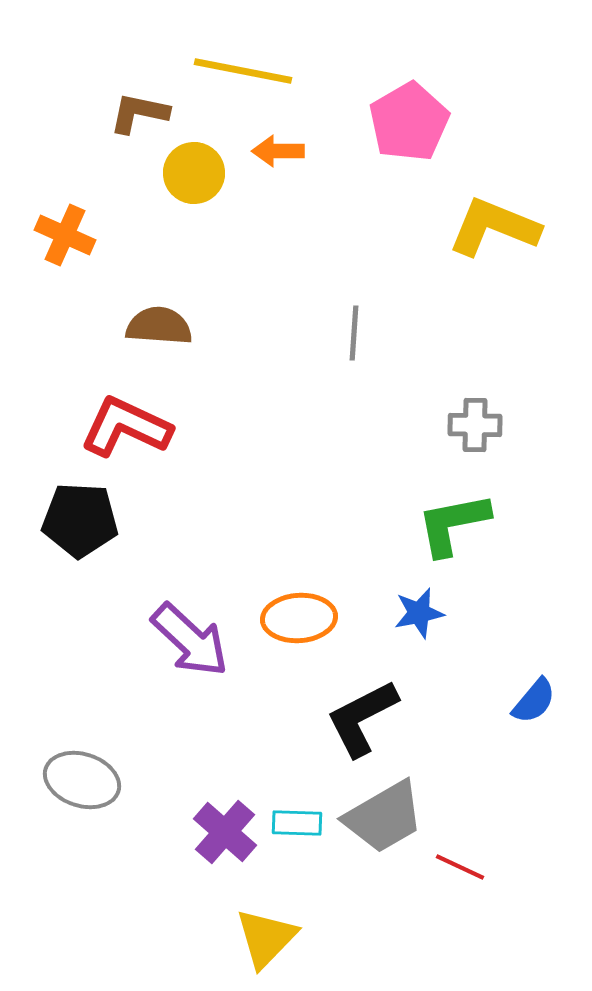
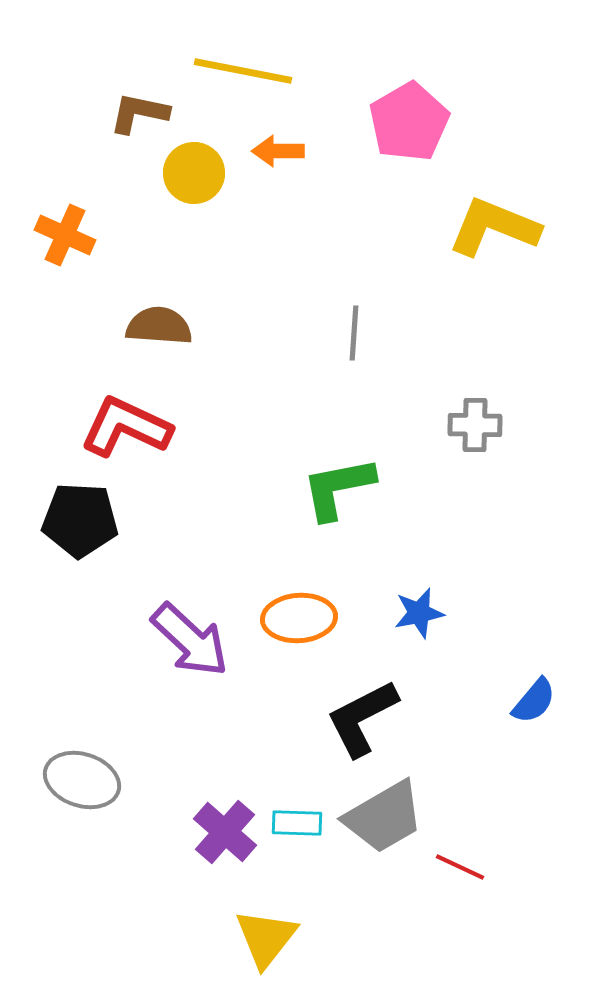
green L-shape: moved 115 px left, 36 px up
yellow triangle: rotated 6 degrees counterclockwise
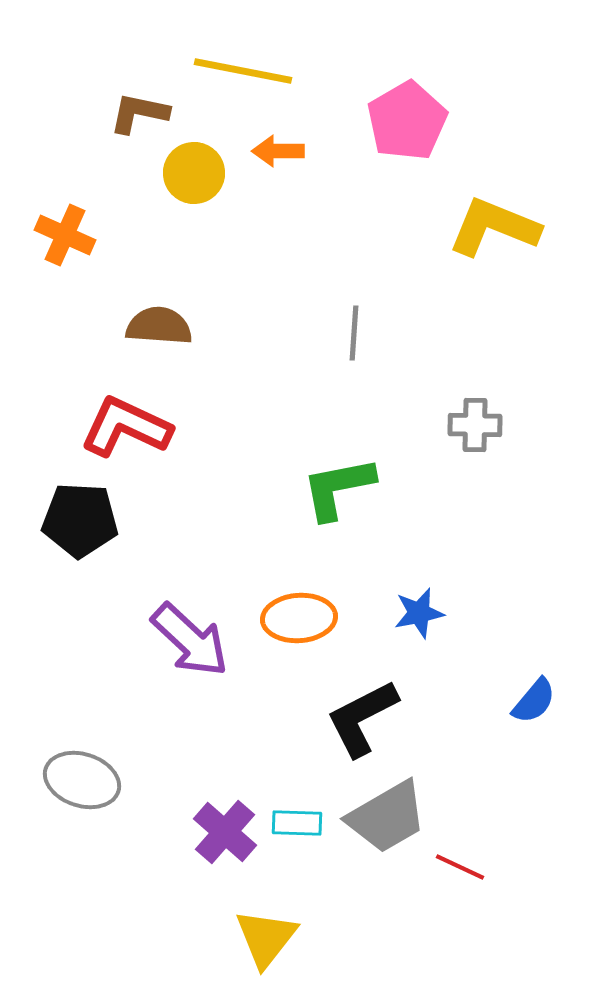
pink pentagon: moved 2 px left, 1 px up
gray trapezoid: moved 3 px right
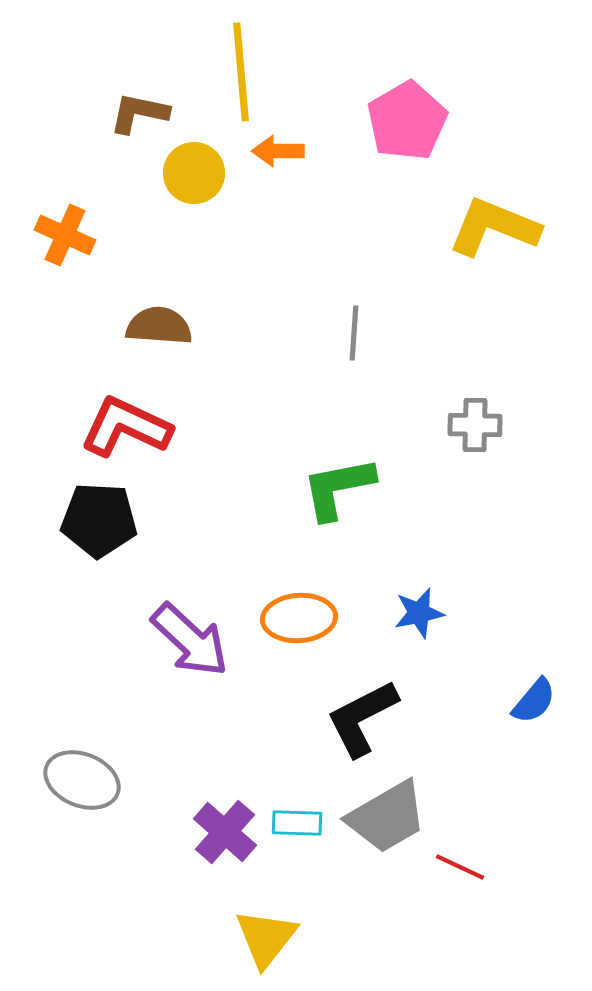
yellow line: moved 2 px left, 1 px down; rotated 74 degrees clockwise
black pentagon: moved 19 px right
gray ellipse: rotated 4 degrees clockwise
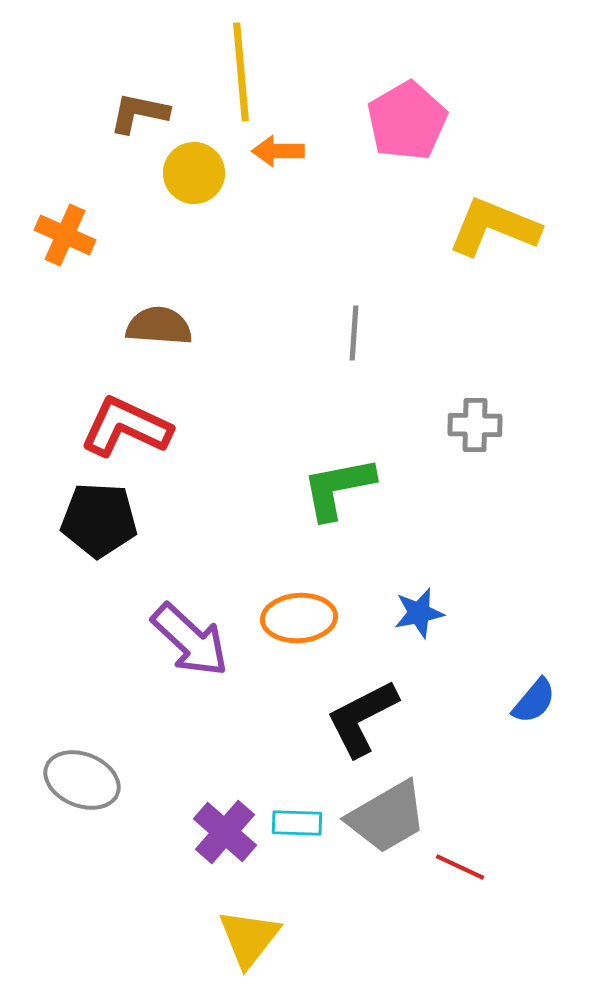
yellow triangle: moved 17 px left
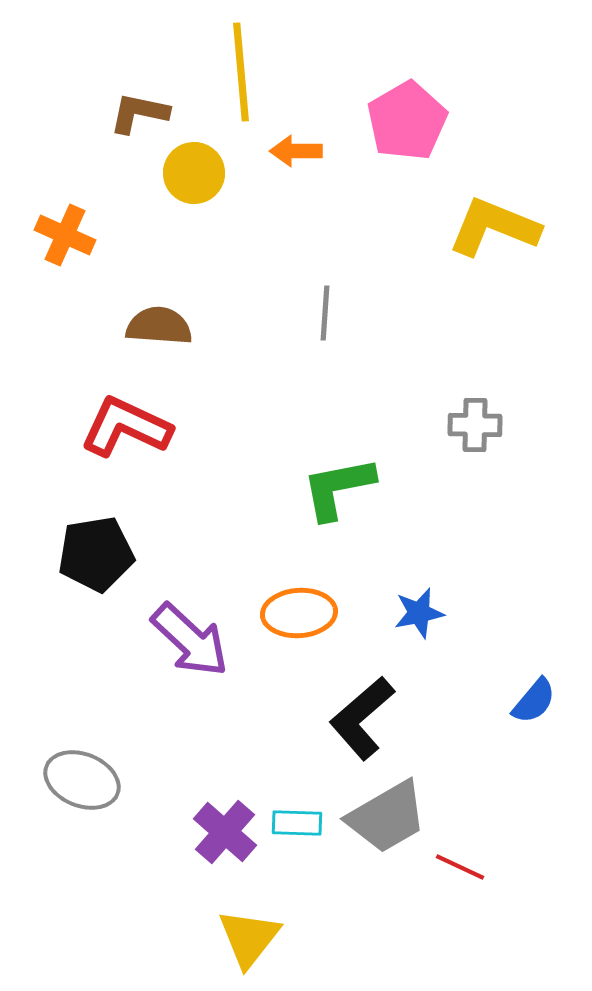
orange arrow: moved 18 px right
gray line: moved 29 px left, 20 px up
black pentagon: moved 3 px left, 34 px down; rotated 12 degrees counterclockwise
orange ellipse: moved 5 px up
black L-shape: rotated 14 degrees counterclockwise
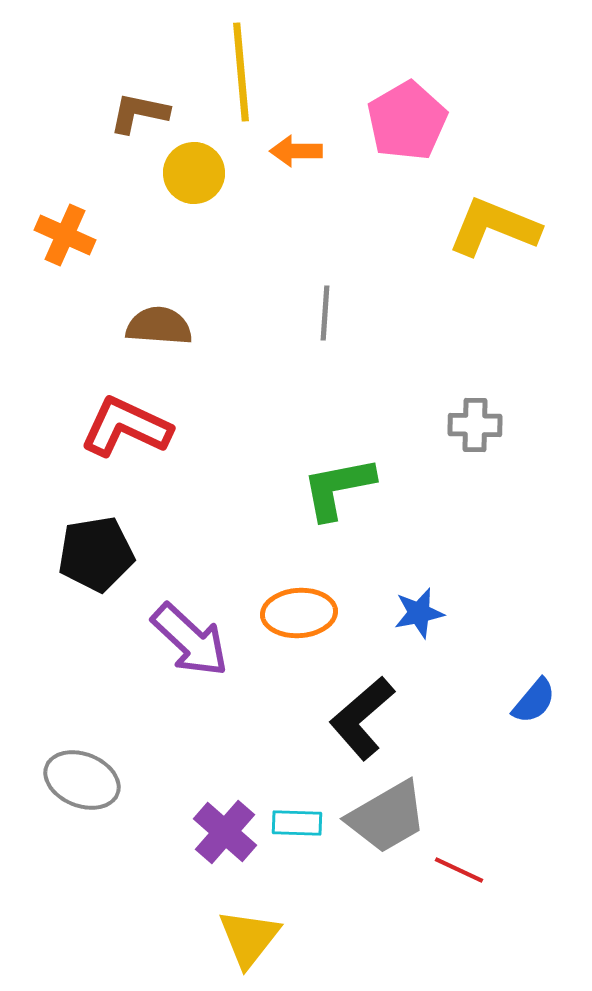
red line: moved 1 px left, 3 px down
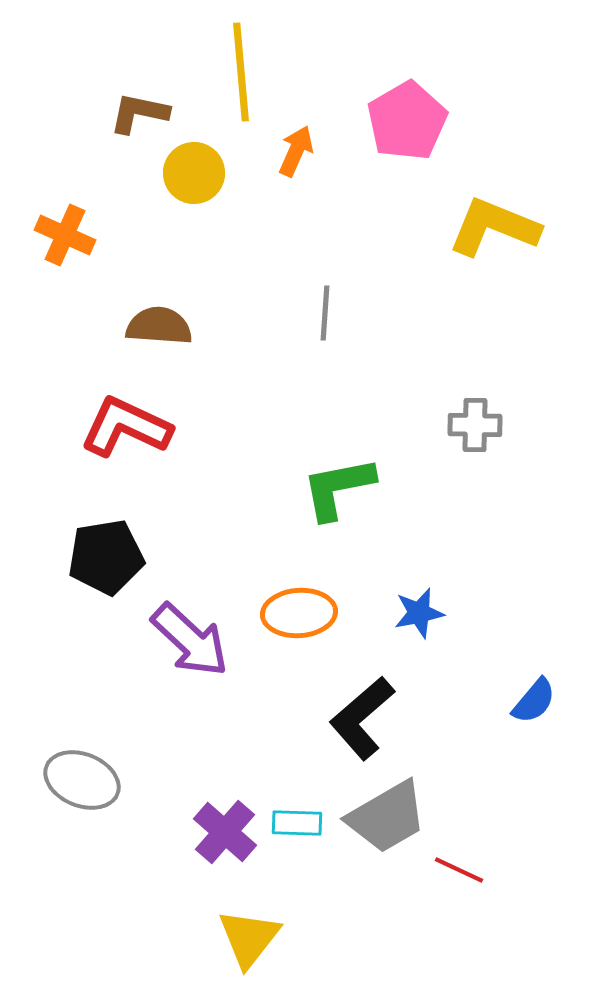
orange arrow: rotated 114 degrees clockwise
black pentagon: moved 10 px right, 3 px down
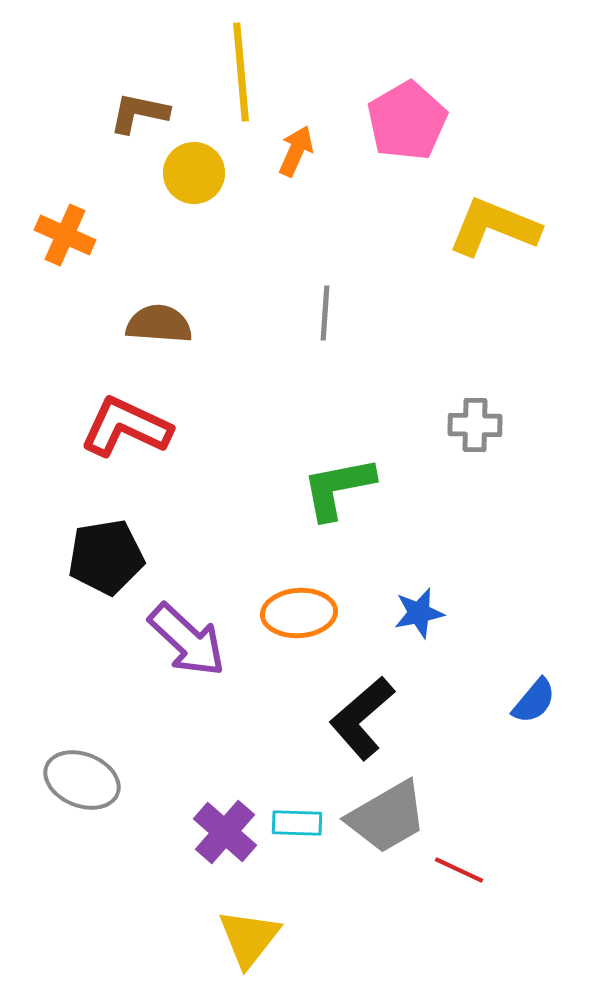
brown semicircle: moved 2 px up
purple arrow: moved 3 px left
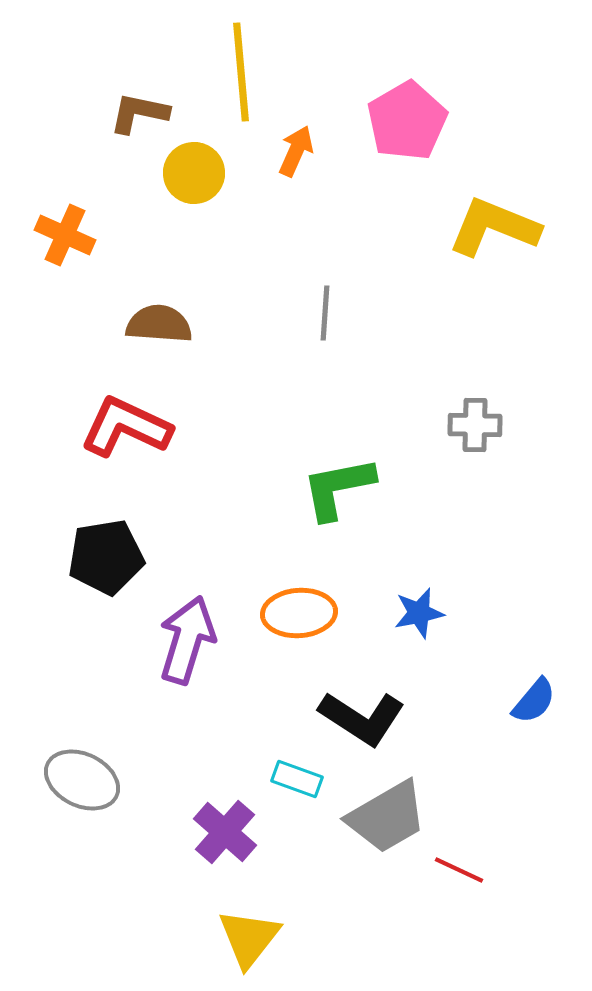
purple arrow: rotated 116 degrees counterclockwise
black L-shape: rotated 106 degrees counterclockwise
gray ellipse: rotated 4 degrees clockwise
cyan rectangle: moved 44 px up; rotated 18 degrees clockwise
